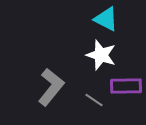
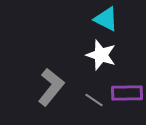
purple rectangle: moved 1 px right, 7 px down
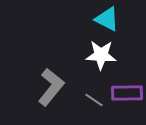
cyan triangle: moved 1 px right
white star: rotated 16 degrees counterclockwise
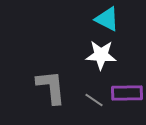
gray L-shape: rotated 45 degrees counterclockwise
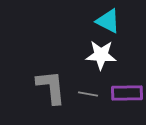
cyan triangle: moved 1 px right, 2 px down
gray line: moved 6 px left, 6 px up; rotated 24 degrees counterclockwise
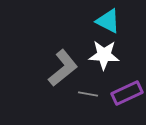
white star: moved 3 px right
gray L-shape: moved 12 px right, 19 px up; rotated 57 degrees clockwise
purple rectangle: rotated 24 degrees counterclockwise
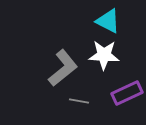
gray line: moved 9 px left, 7 px down
